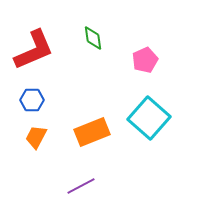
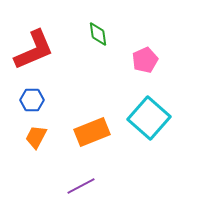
green diamond: moved 5 px right, 4 px up
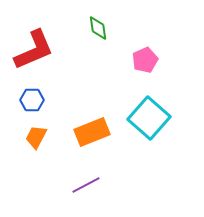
green diamond: moved 6 px up
purple line: moved 5 px right, 1 px up
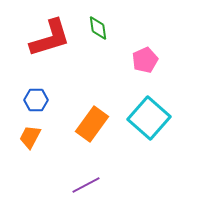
red L-shape: moved 16 px right, 12 px up; rotated 6 degrees clockwise
blue hexagon: moved 4 px right
orange rectangle: moved 8 px up; rotated 32 degrees counterclockwise
orange trapezoid: moved 6 px left
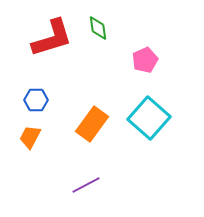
red L-shape: moved 2 px right
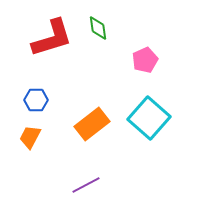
orange rectangle: rotated 16 degrees clockwise
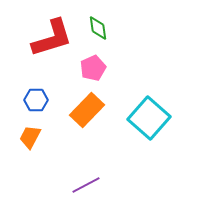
pink pentagon: moved 52 px left, 8 px down
orange rectangle: moved 5 px left, 14 px up; rotated 8 degrees counterclockwise
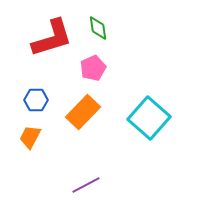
orange rectangle: moved 4 px left, 2 px down
